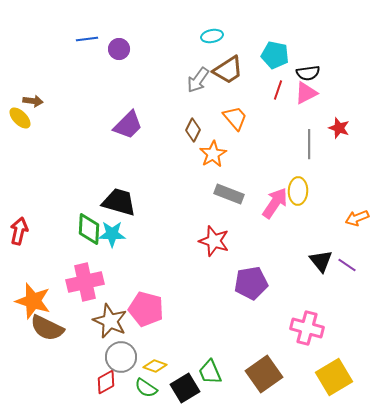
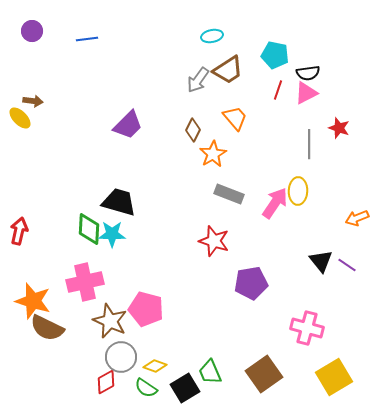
purple circle at (119, 49): moved 87 px left, 18 px up
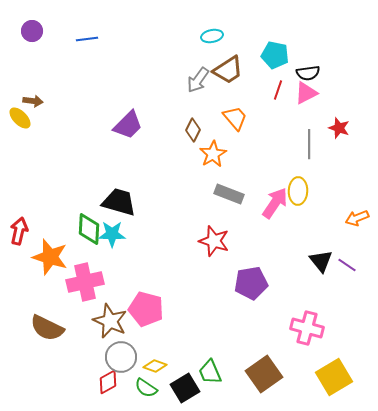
orange star at (33, 301): moved 17 px right, 44 px up
red diamond at (106, 382): moved 2 px right
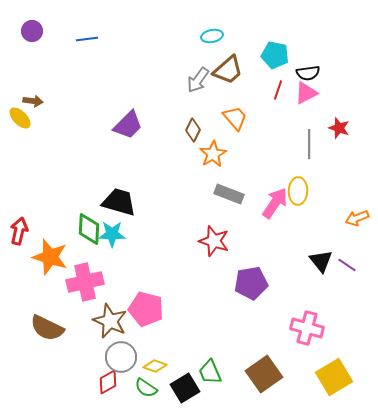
brown trapezoid at (228, 70): rotated 8 degrees counterclockwise
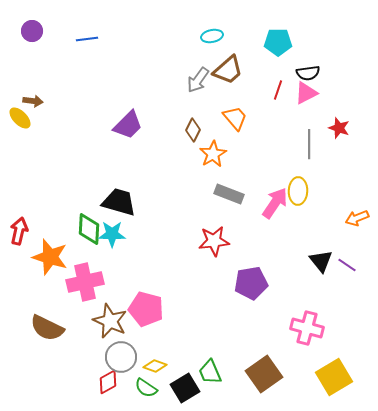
cyan pentagon at (275, 55): moved 3 px right, 13 px up; rotated 12 degrees counterclockwise
red star at (214, 241): rotated 24 degrees counterclockwise
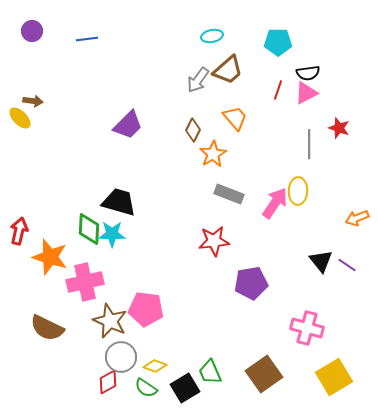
pink pentagon at (146, 309): rotated 8 degrees counterclockwise
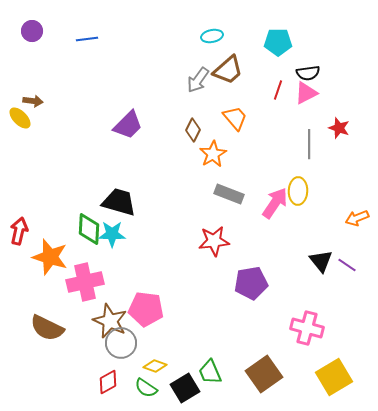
gray circle at (121, 357): moved 14 px up
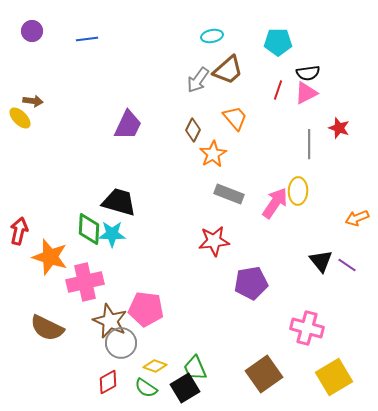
purple trapezoid at (128, 125): rotated 20 degrees counterclockwise
green trapezoid at (210, 372): moved 15 px left, 4 px up
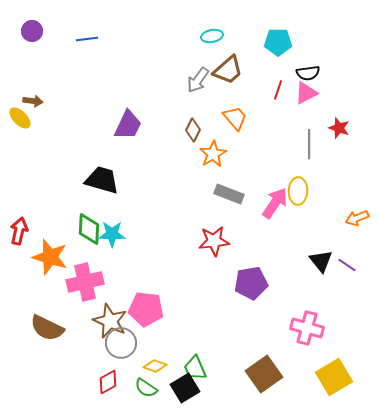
black trapezoid at (119, 202): moved 17 px left, 22 px up
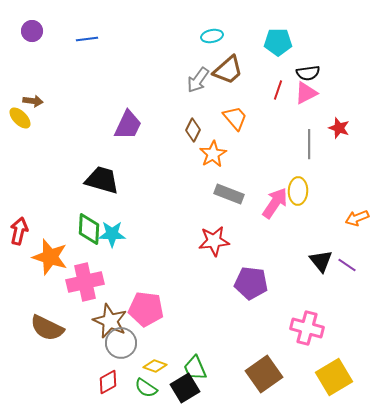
purple pentagon at (251, 283): rotated 16 degrees clockwise
